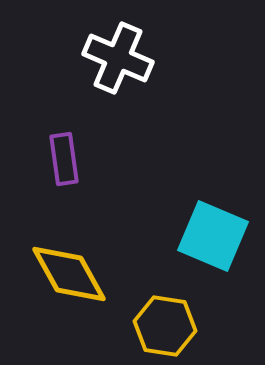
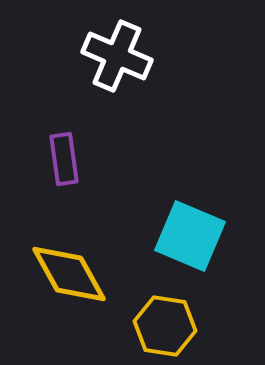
white cross: moved 1 px left, 2 px up
cyan square: moved 23 px left
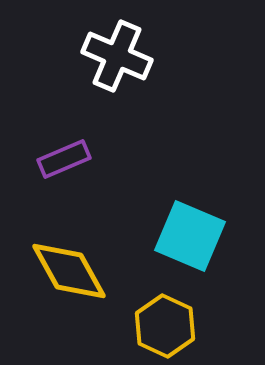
purple rectangle: rotated 75 degrees clockwise
yellow diamond: moved 3 px up
yellow hexagon: rotated 16 degrees clockwise
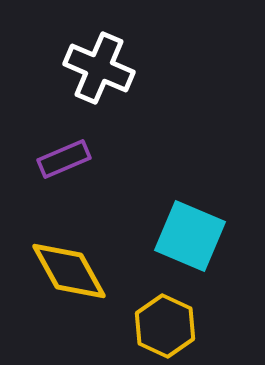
white cross: moved 18 px left, 12 px down
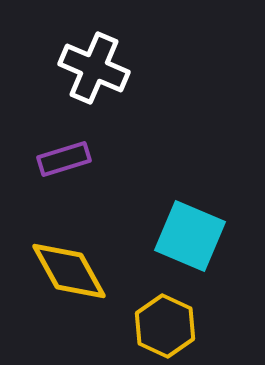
white cross: moved 5 px left
purple rectangle: rotated 6 degrees clockwise
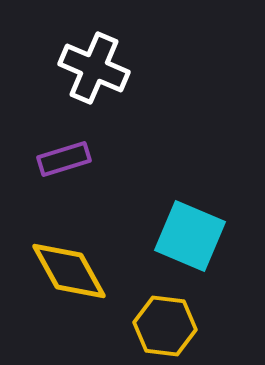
yellow hexagon: rotated 18 degrees counterclockwise
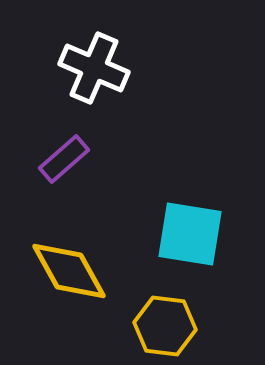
purple rectangle: rotated 24 degrees counterclockwise
cyan square: moved 2 px up; rotated 14 degrees counterclockwise
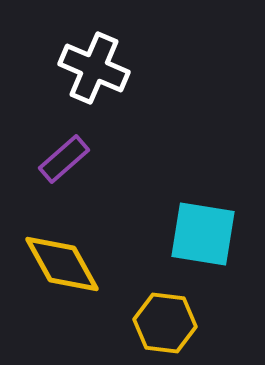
cyan square: moved 13 px right
yellow diamond: moved 7 px left, 7 px up
yellow hexagon: moved 3 px up
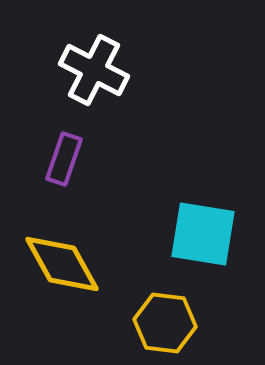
white cross: moved 2 px down; rotated 4 degrees clockwise
purple rectangle: rotated 30 degrees counterclockwise
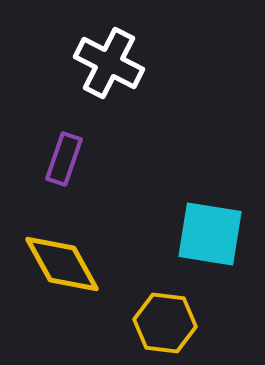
white cross: moved 15 px right, 7 px up
cyan square: moved 7 px right
